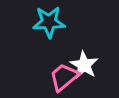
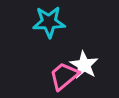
pink trapezoid: moved 1 px up
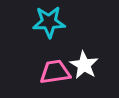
pink trapezoid: moved 9 px left, 4 px up; rotated 32 degrees clockwise
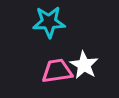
pink trapezoid: moved 2 px right, 1 px up
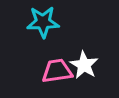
cyan star: moved 6 px left
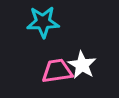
white star: moved 2 px left
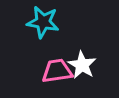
cyan star: rotated 12 degrees clockwise
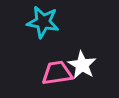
pink trapezoid: moved 2 px down
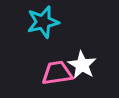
cyan star: rotated 24 degrees counterclockwise
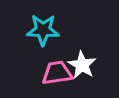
cyan star: moved 8 px down; rotated 16 degrees clockwise
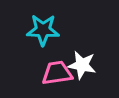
white star: rotated 20 degrees counterclockwise
